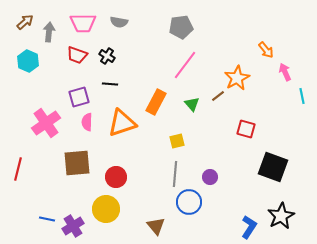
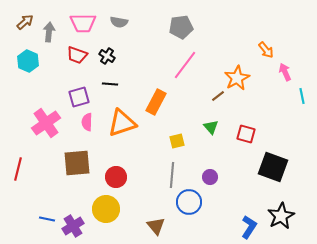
green triangle: moved 19 px right, 23 px down
red square: moved 5 px down
gray line: moved 3 px left, 1 px down
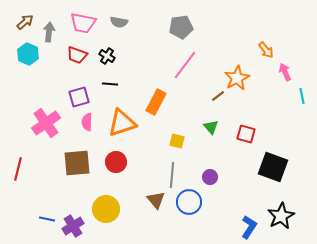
pink trapezoid: rotated 12 degrees clockwise
cyan hexagon: moved 7 px up
yellow square: rotated 28 degrees clockwise
red circle: moved 15 px up
brown triangle: moved 26 px up
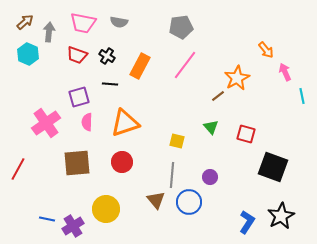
orange rectangle: moved 16 px left, 36 px up
orange triangle: moved 3 px right
red circle: moved 6 px right
red line: rotated 15 degrees clockwise
blue L-shape: moved 2 px left, 5 px up
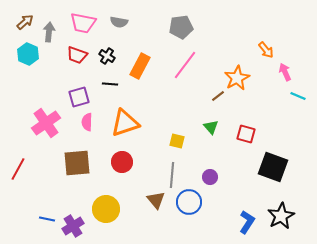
cyan line: moved 4 px left; rotated 56 degrees counterclockwise
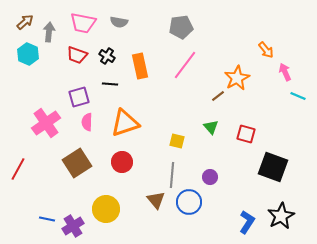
orange rectangle: rotated 40 degrees counterclockwise
brown square: rotated 28 degrees counterclockwise
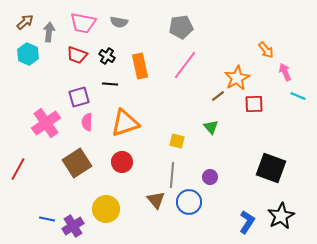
red square: moved 8 px right, 30 px up; rotated 18 degrees counterclockwise
black square: moved 2 px left, 1 px down
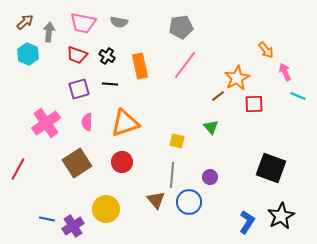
purple square: moved 8 px up
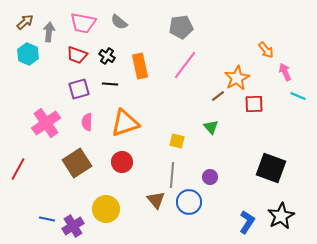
gray semicircle: rotated 30 degrees clockwise
